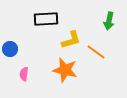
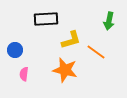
blue circle: moved 5 px right, 1 px down
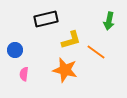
black rectangle: rotated 10 degrees counterclockwise
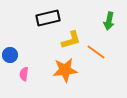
black rectangle: moved 2 px right, 1 px up
blue circle: moved 5 px left, 5 px down
orange star: rotated 20 degrees counterclockwise
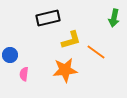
green arrow: moved 5 px right, 3 px up
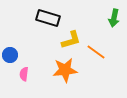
black rectangle: rotated 30 degrees clockwise
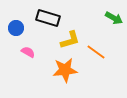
green arrow: rotated 72 degrees counterclockwise
yellow L-shape: moved 1 px left
blue circle: moved 6 px right, 27 px up
pink semicircle: moved 4 px right, 22 px up; rotated 112 degrees clockwise
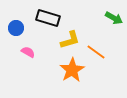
orange star: moved 7 px right; rotated 25 degrees counterclockwise
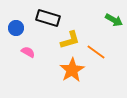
green arrow: moved 2 px down
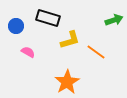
green arrow: rotated 48 degrees counterclockwise
blue circle: moved 2 px up
orange star: moved 5 px left, 12 px down
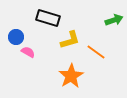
blue circle: moved 11 px down
orange star: moved 4 px right, 6 px up
